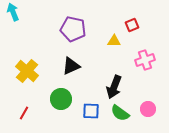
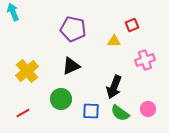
yellow cross: rotated 10 degrees clockwise
red line: moved 1 px left; rotated 32 degrees clockwise
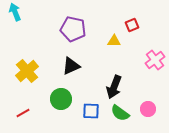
cyan arrow: moved 2 px right
pink cross: moved 10 px right; rotated 18 degrees counterclockwise
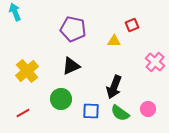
pink cross: moved 2 px down; rotated 12 degrees counterclockwise
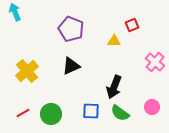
purple pentagon: moved 2 px left; rotated 10 degrees clockwise
green circle: moved 10 px left, 15 px down
pink circle: moved 4 px right, 2 px up
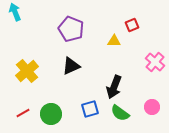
blue square: moved 1 px left, 2 px up; rotated 18 degrees counterclockwise
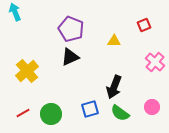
red square: moved 12 px right
black triangle: moved 1 px left, 9 px up
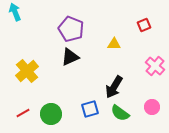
yellow triangle: moved 3 px down
pink cross: moved 4 px down
black arrow: rotated 10 degrees clockwise
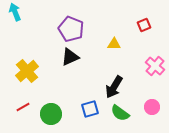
red line: moved 6 px up
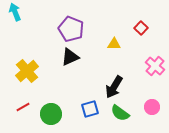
red square: moved 3 px left, 3 px down; rotated 24 degrees counterclockwise
